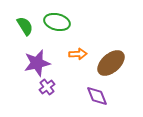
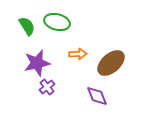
green semicircle: moved 2 px right
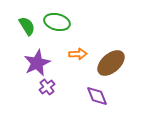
purple star: rotated 12 degrees counterclockwise
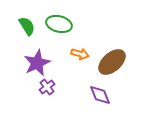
green ellipse: moved 2 px right, 2 px down
orange arrow: moved 2 px right; rotated 18 degrees clockwise
brown ellipse: moved 1 px right, 1 px up
purple diamond: moved 3 px right, 1 px up
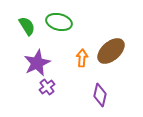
green ellipse: moved 2 px up
orange arrow: moved 2 px right, 4 px down; rotated 102 degrees counterclockwise
brown ellipse: moved 1 px left, 11 px up
purple diamond: rotated 35 degrees clockwise
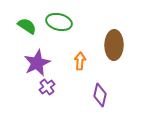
green semicircle: rotated 24 degrees counterclockwise
brown ellipse: moved 3 px right, 6 px up; rotated 48 degrees counterclockwise
orange arrow: moved 2 px left, 3 px down
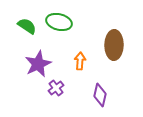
purple star: moved 1 px right, 1 px down
purple cross: moved 9 px right, 1 px down
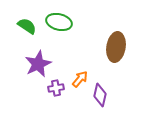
brown ellipse: moved 2 px right, 2 px down; rotated 8 degrees clockwise
orange arrow: moved 18 px down; rotated 36 degrees clockwise
purple cross: rotated 28 degrees clockwise
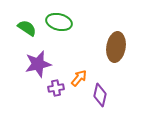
green semicircle: moved 2 px down
purple star: rotated 12 degrees clockwise
orange arrow: moved 1 px left, 1 px up
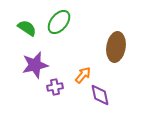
green ellipse: rotated 65 degrees counterclockwise
purple star: moved 3 px left, 1 px down
orange arrow: moved 4 px right, 3 px up
purple cross: moved 1 px left, 1 px up
purple diamond: rotated 25 degrees counterclockwise
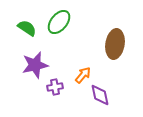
brown ellipse: moved 1 px left, 3 px up
